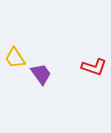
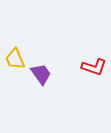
yellow trapezoid: moved 1 px down; rotated 10 degrees clockwise
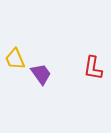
red L-shape: moved 1 px left, 1 px down; rotated 80 degrees clockwise
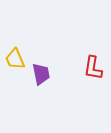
purple trapezoid: rotated 25 degrees clockwise
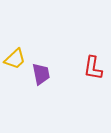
yellow trapezoid: rotated 110 degrees counterclockwise
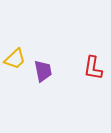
purple trapezoid: moved 2 px right, 3 px up
